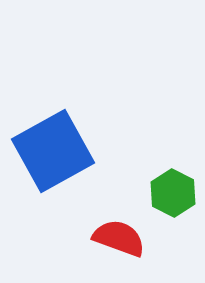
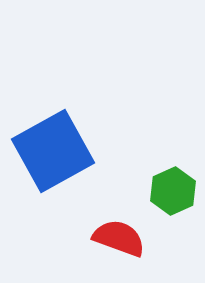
green hexagon: moved 2 px up; rotated 9 degrees clockwise
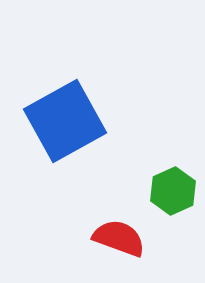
blue square: moved 12 px right, 30 px up
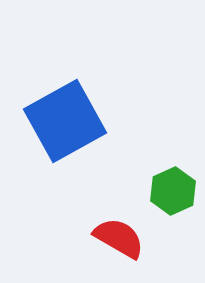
red semicircle: rotated 10 degrees clockwise
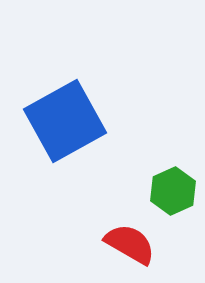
red semicircle: moved 11 px right, 6 px down
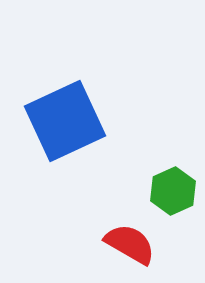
blue square: rotated 4 degrees clockwise
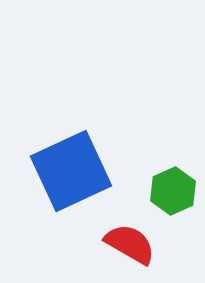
blue square: moved 6 px right, 50 px down
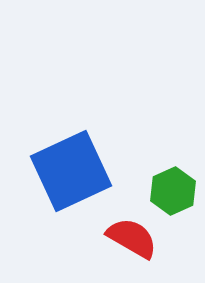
red semicircle: moved 2 px right, 6 px up
